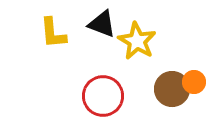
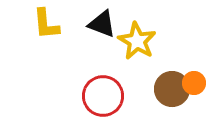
yellow L-shape: moved 7 px left, 9 px up
orange circle: moved 1 px down
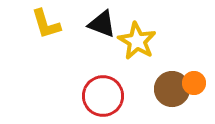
yellow L-shape: rotated 12 degrees counterclockwise
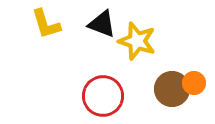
yellow star: rotated 12 degrees counterclockwise
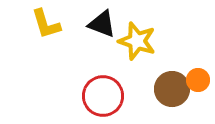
orange circle: moved 4 px right, 3 px up
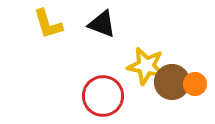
yellow L-shape: moved 2 px right
yellow star: moved 9 px right, 25 px down; rotated 6 degrees counterclockwise
orange circle: moved 3 px left, 4 px down
brown circle: moved 7 px up
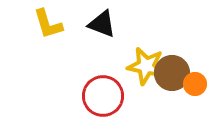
brown circle: moved 9 px up
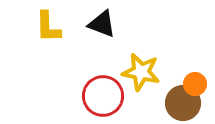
yellow L-shape: moved 3 px down; rotated 16 degrees clockwise
yellow star: moved 5 px left, 6 px down
brown circle: moved 11 px right, 30 px down
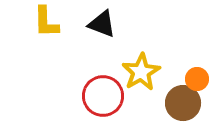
yellow L-shape: moved 2 px left, 5 px up
yellow star: rotated 30 degrees clockwise
orange circle: moved 2 px right, 5 px up
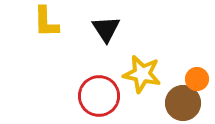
black triangle: moved 4 px right, 5 px down; rotated 36 degrees clockwise
yellow star: moved 1 px right, 2 px down; rotated 30 degrees counterclockwise
red circle: moved 4 px left
